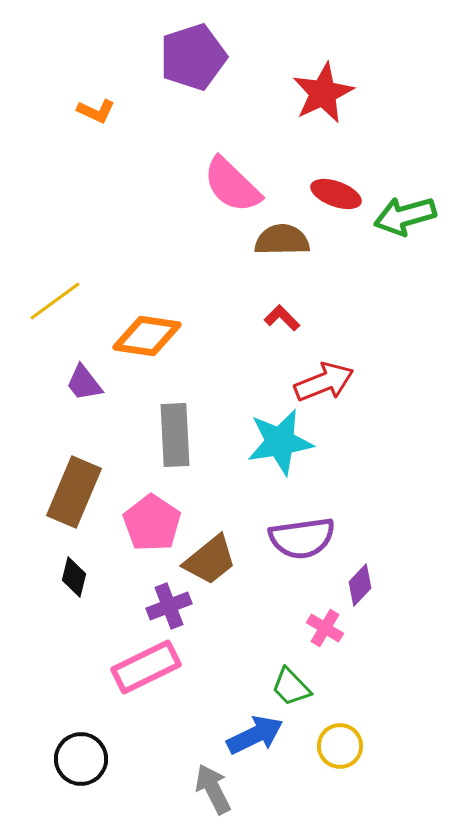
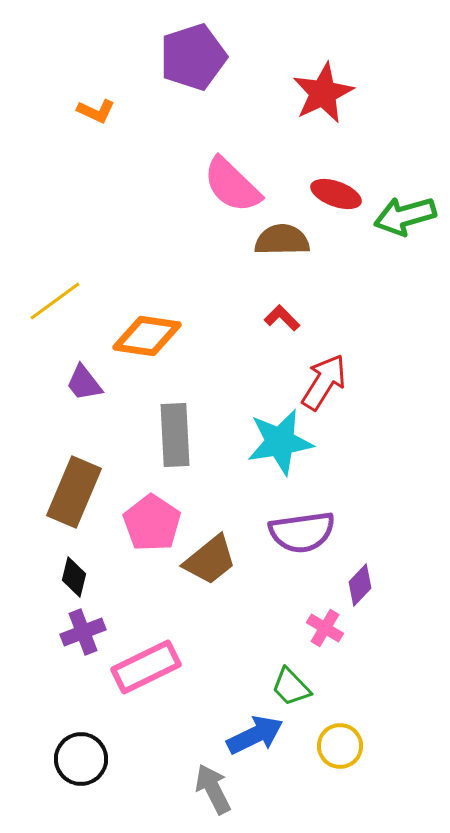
red arrow: rotated 36 degrees counterclockwise
purple semicircle: moved 6 px up
purple cross: moved 86 px left, 26 px down
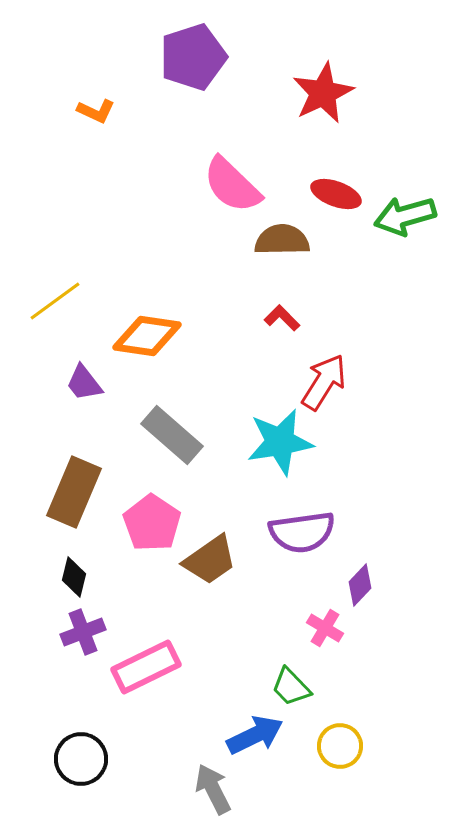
gray rectangle: moved 3 px left; rotated 46 degrees counterclockwise
brown trapezoid: rotated 4 degrees clockwise
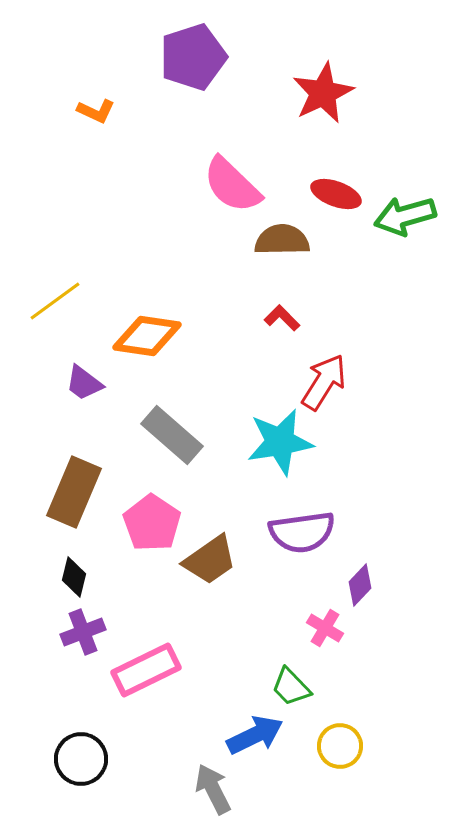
purple trapezoid: rotated 15 degrees counterclockwise
pink rectangle: moved 3 px down
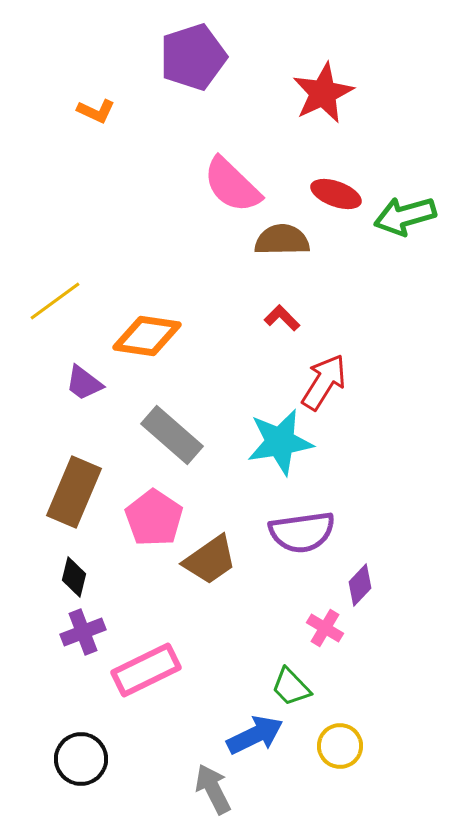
pink pentagon: moved 2 px right, 5 px up
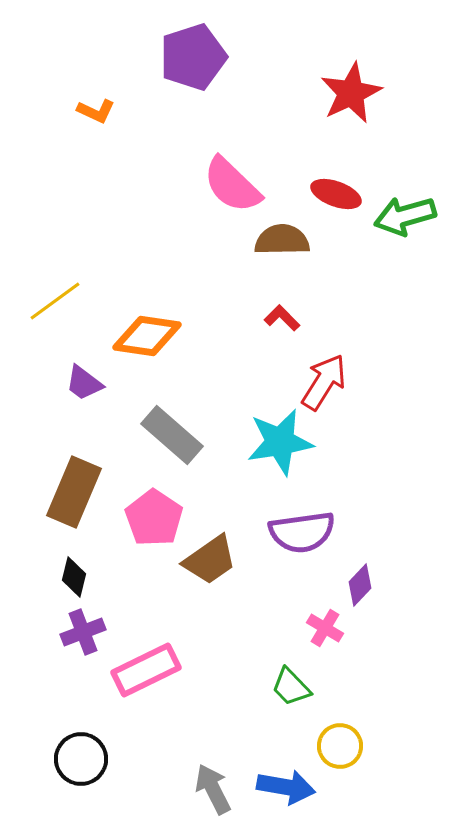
red star: moved 28 px right
blue arrow: moved 31 px right, 52 px down; rotated 36 degrees clockwise
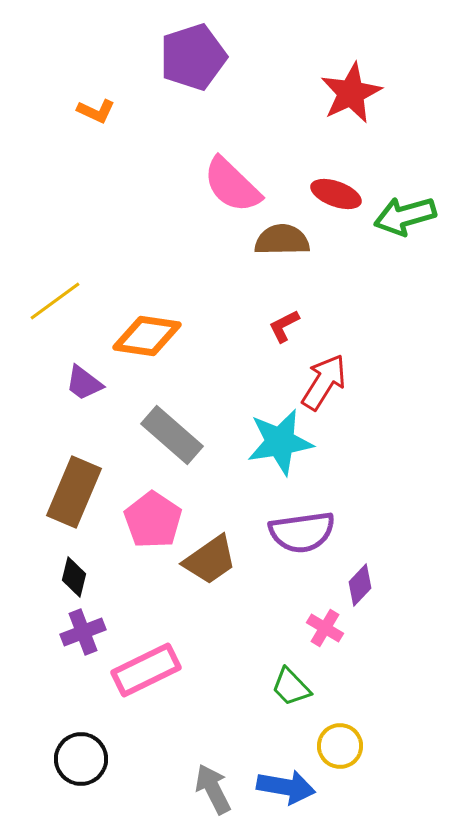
red L-shape: moved 2 px right, 8 px down; rotated 72 degrees counterclockwise
pink pentagon: moved 1 px left, 2 px down
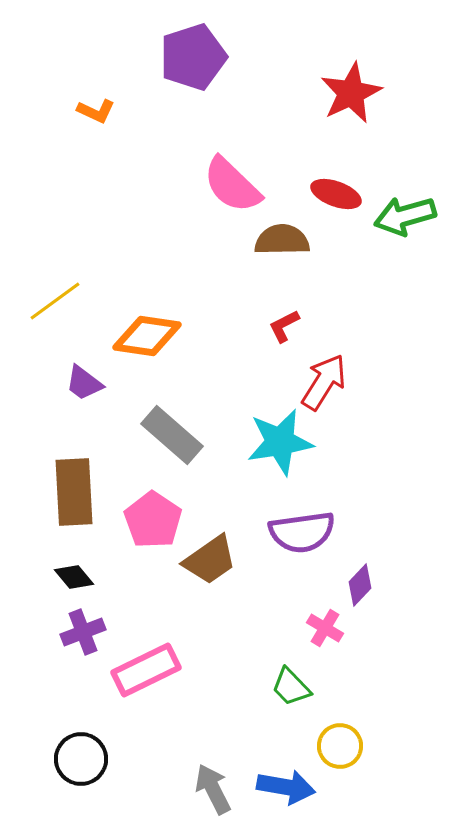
brown rectangle: rotated 26 degrees counterclockwise
black diamond: rotated 54 degrees counterclockwise
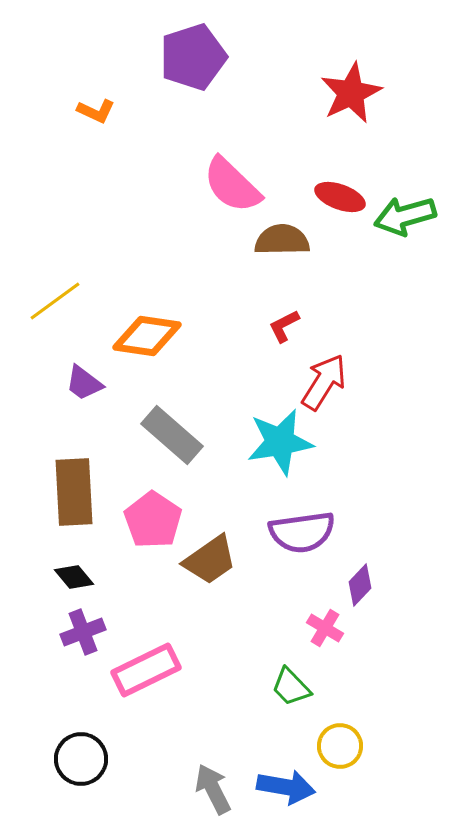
red ellipse: moved 4 px right, 3 px down
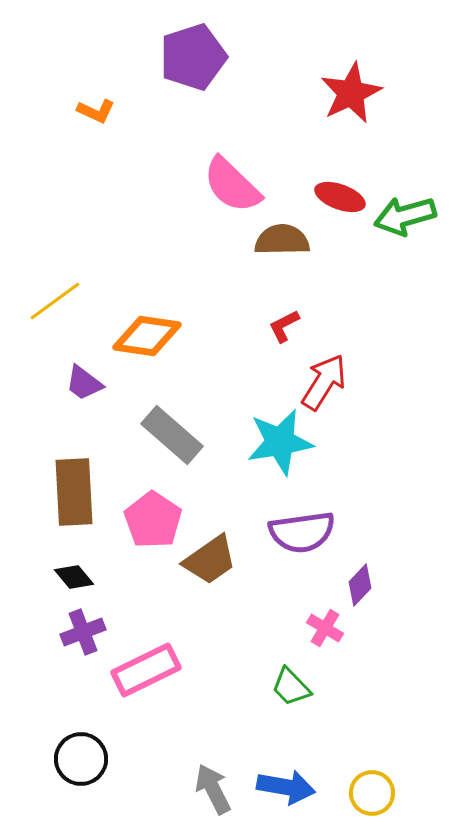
yellow circle: moved 32 px right, 47 px down
